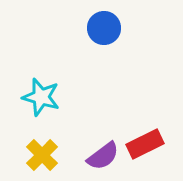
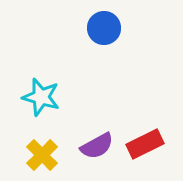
purple semicircle: moved 6 px left, 10 px up; rotated 8 degrees clockwise
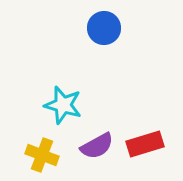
cyan star: moved 22 px right, 8 px down
red rectangle: rotated 9 degrees clockwise
yellow cross: rotated 24 degrees counterclockwise
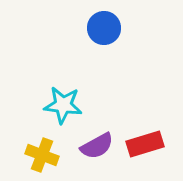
cyan star: rotated 9 degrees counterclockwise
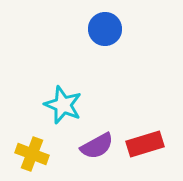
blue circle: moved 1 px right, 1 px down
cyan star: rotated 15 degrees clockwise
yellow cross: moved 10 px left, 1 px up
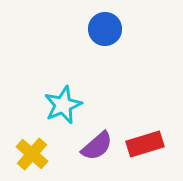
cyan star: rotated 27 degrees clockwise
purple semicircle: rotated 12 degrees counterclockwise
yellow cross: rotated 20 degrees clockwise
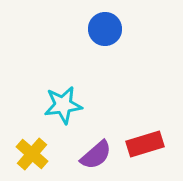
cyan star: rotated 15 degrees clockwise
purple semicircle: moved 1 px left, 9 px down
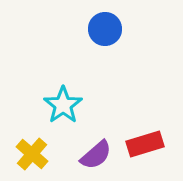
cyan star: rotated 27 degrees counterclockwise
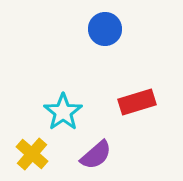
cyan star: moved 7 px down
red rectangle: moved 8 px left, 42 px up
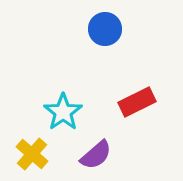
red rectangle: rotated 9 degrees counterclockwise
